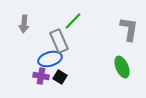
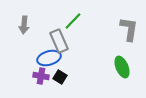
gray arrow: moved 1 px down
blue ellipse: moved 1 px left, 1 px up
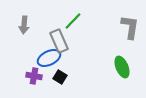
gray L-shape: moved 1 px right, 2 px up
blue ellipse: rotated 10 degrees counterclockwise
purple cross: moved 7 px left
